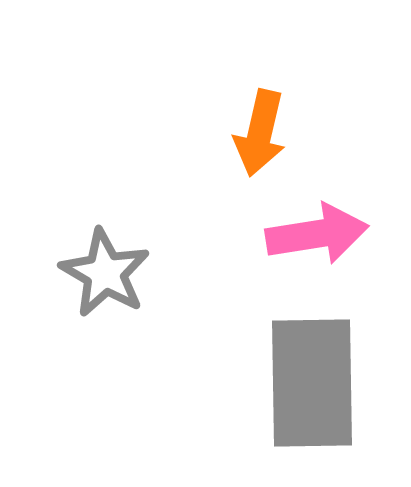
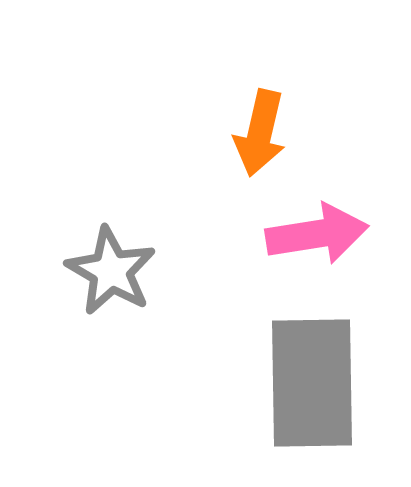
gray star: moved 6 px right, 2 px up
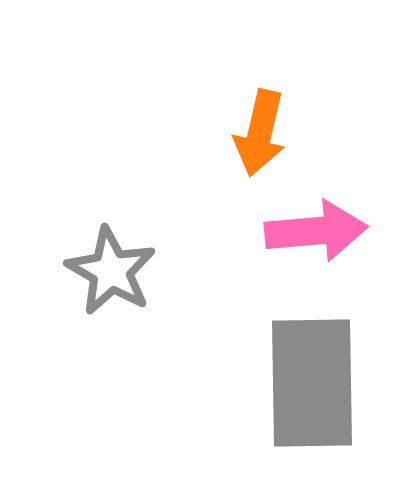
pink arrow: moved 1 px left, 3 px up; rotated 4 degrees clockwise
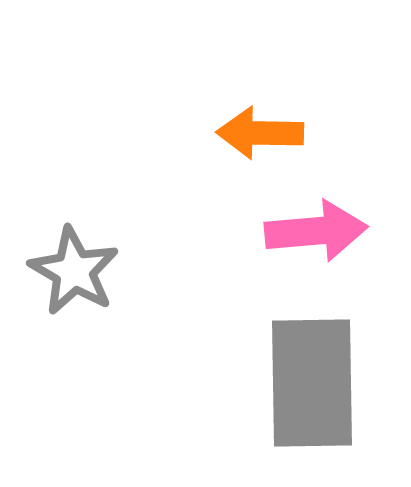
orange arrow: rotated 78 degrees clockwise
gray star: moved 37 px left
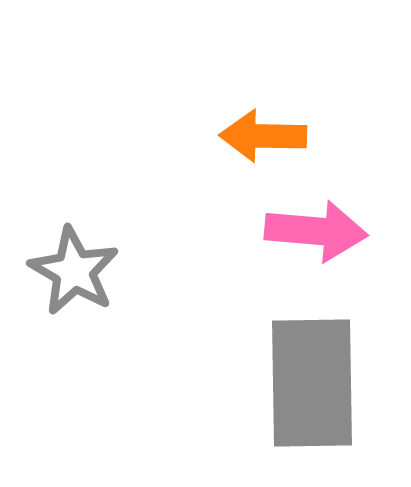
orange arrow: moved 3 px right, 3 px down
pink arrow: rotated 10 degrees clockwise
